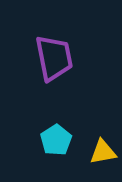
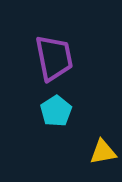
cyan pentagon: moved 29 px up
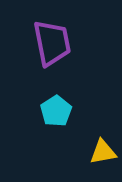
purple trapezoid: moved 2 px left, 15 px up
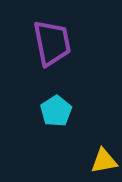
yellow triangle: moved 1 px right, 9 px down
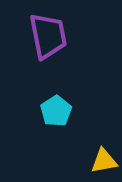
purple trapezoid: moved 4 px left, 7 px up
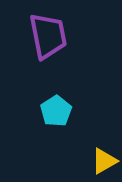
yellow triangle: rotated 20 degrees counterclockwise
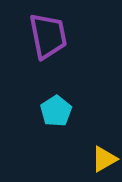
yellow triangle: moved 2 px up
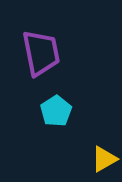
purple trapezoid: moved 7 px left, 17 px down
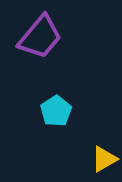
purple trapezoid: moved 1 px left, 16 px up; rotated 51 degrees clockwise
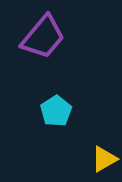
purple trapezoid: moved 3 px right
